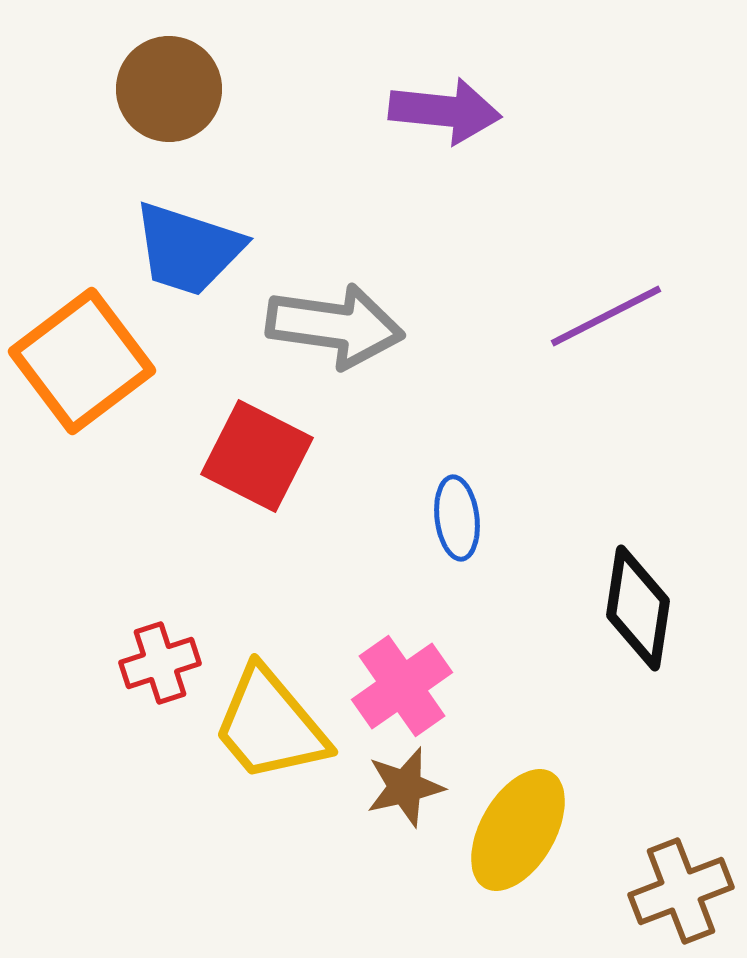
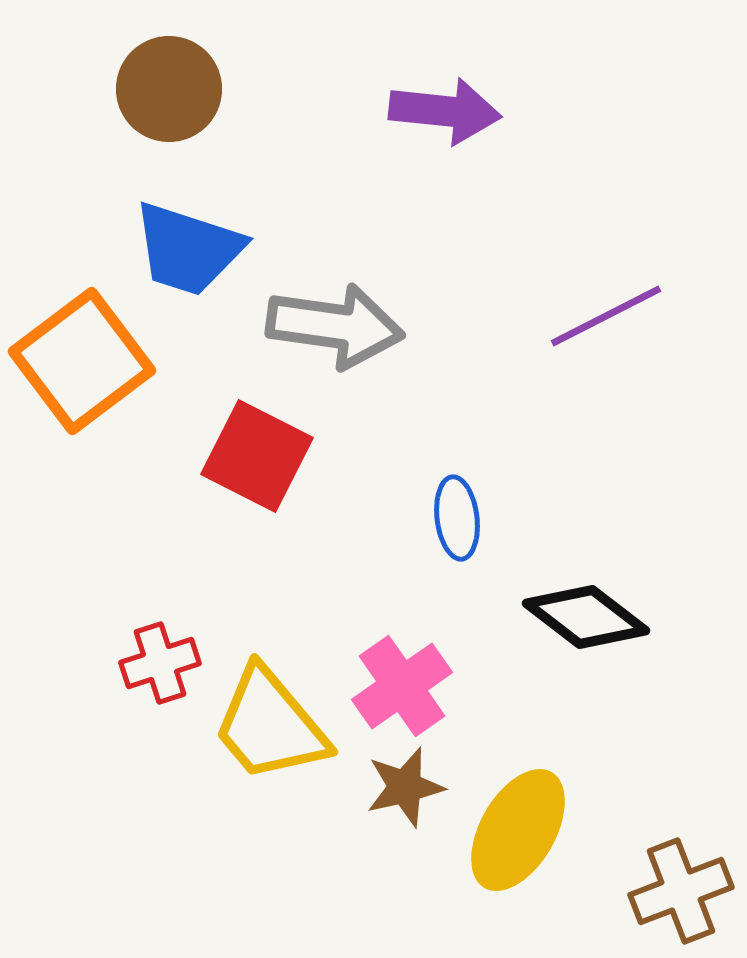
black diamond: moved 52 px left, 9 px down; rotated 61 degrees counterclockwise
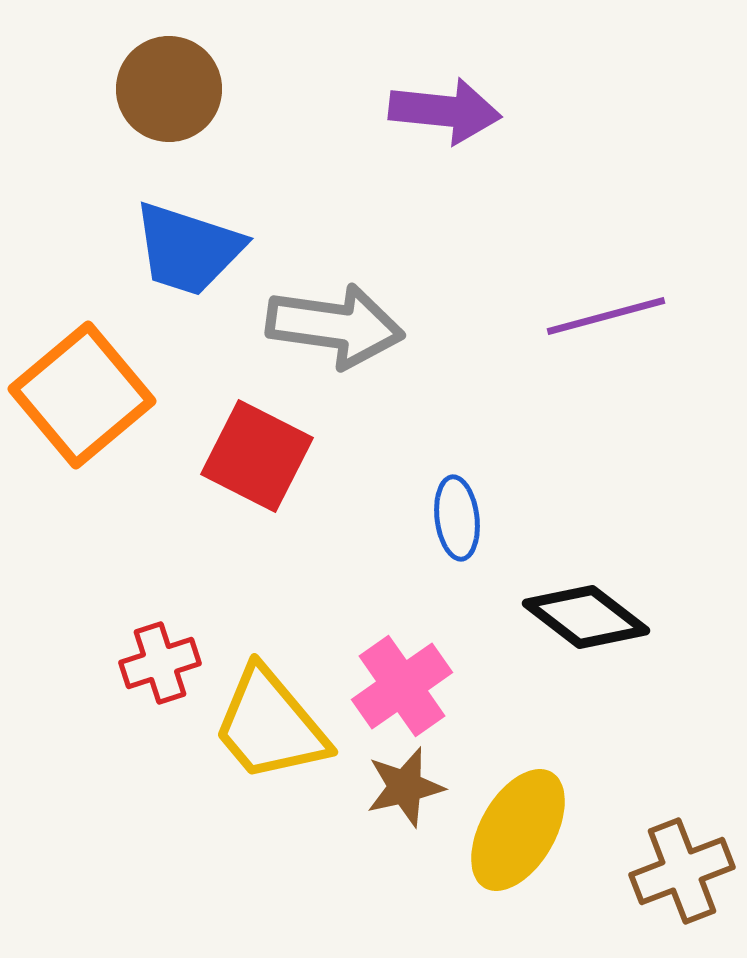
purple line: rotated 12 degrees clockwise
orange square: moved 34 px down; rotated 3 degrees counterclockwise
brown cross: moved 1 px right, 20 px up
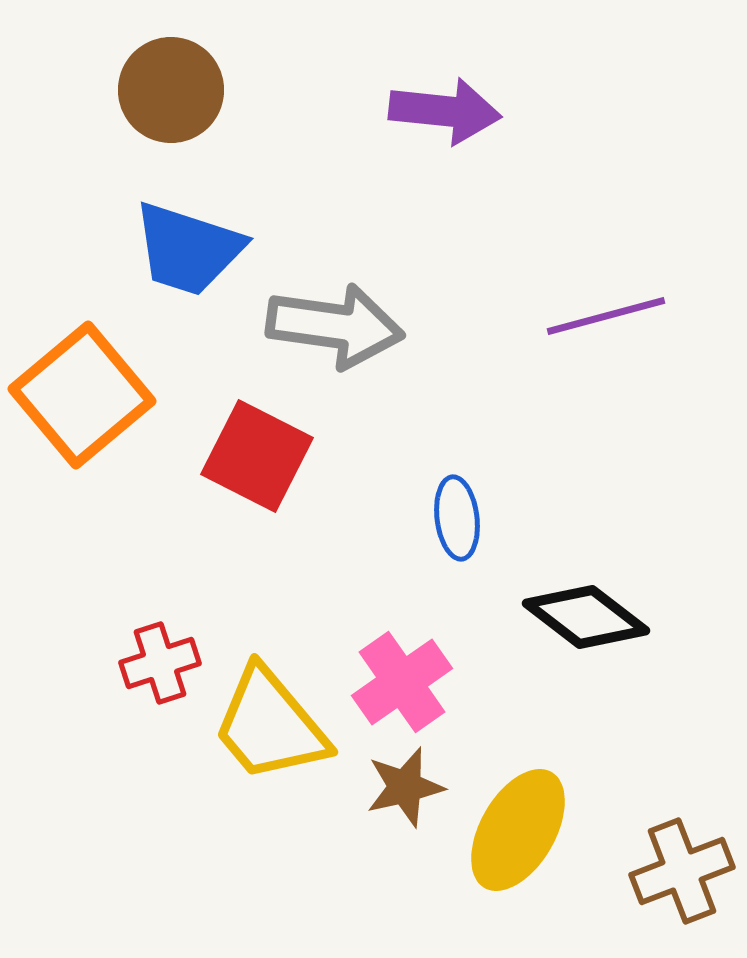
brown circle: moved 2 px right, 1 px down
pink cross: moved 4 px up
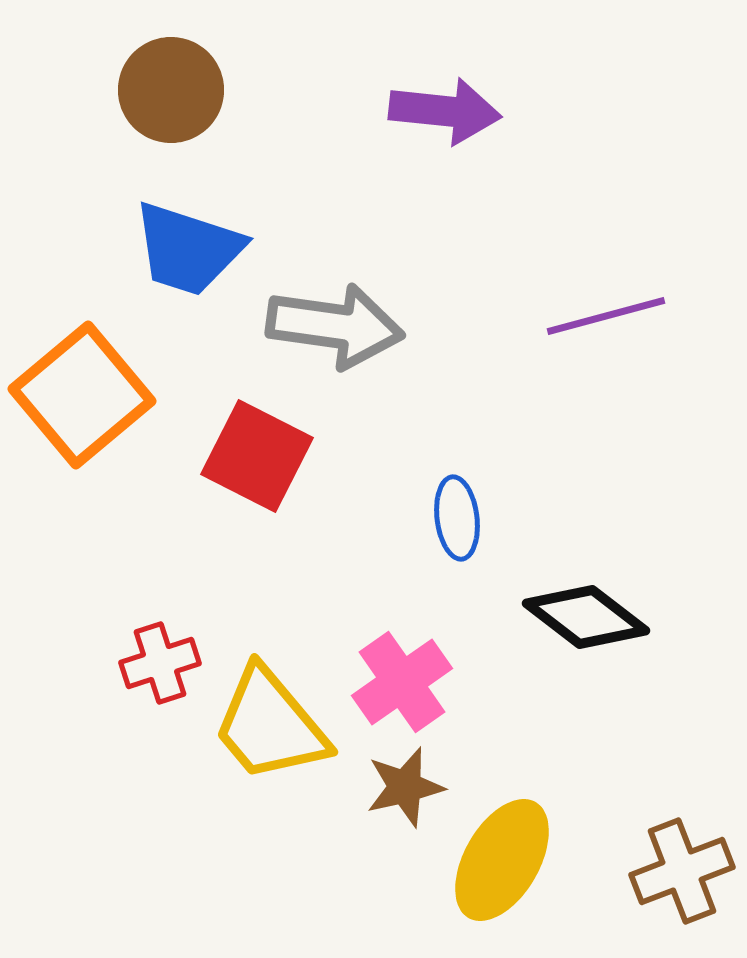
yellow ellipse: moved 16 px left, 30 px down
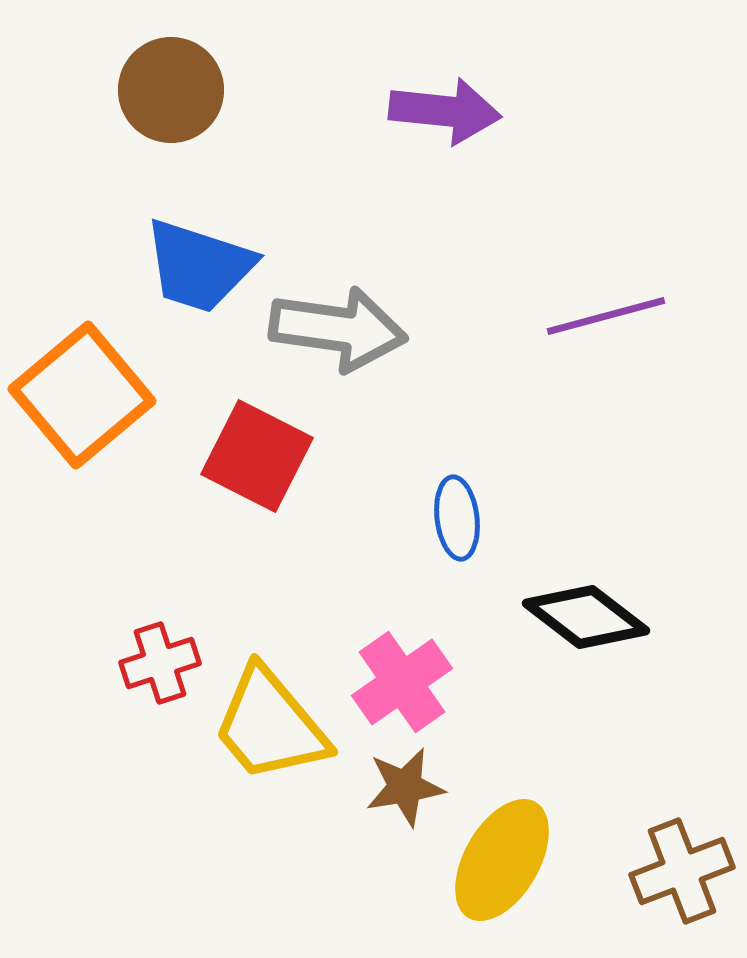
blue trapezoid: moved 11 px right, 17 px down
gray arrow: moved 3 px right, 3 px down
brown star: rotated 4 degrees clockwise
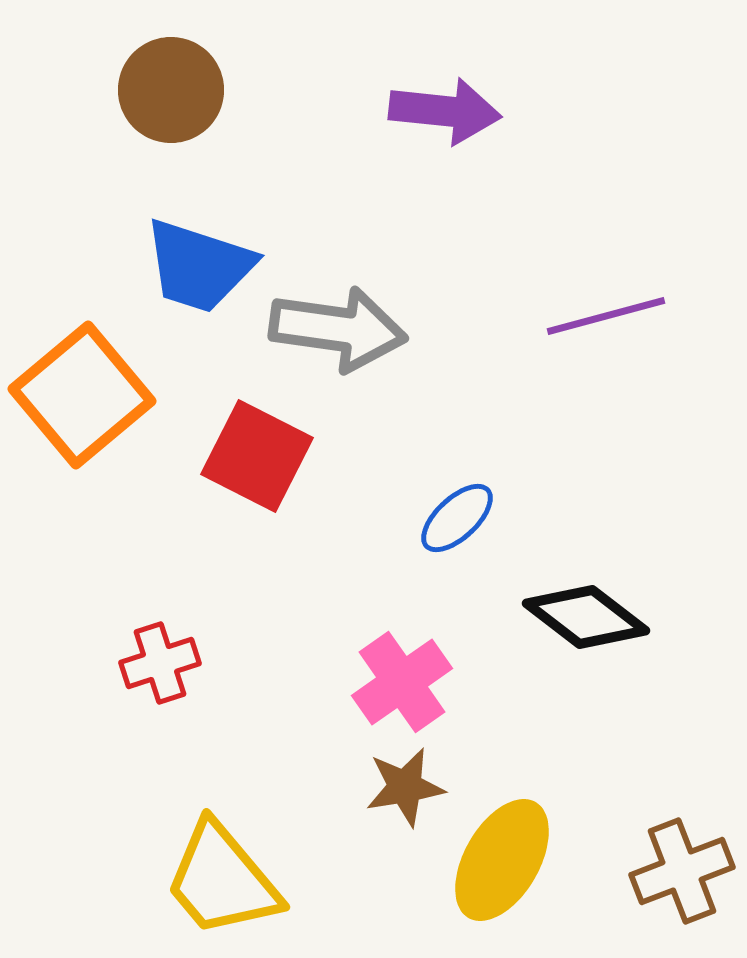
blue ellipse: rotated 54 degrees clockwise
yellow trapezoid: moved 48 px left, 155 px down
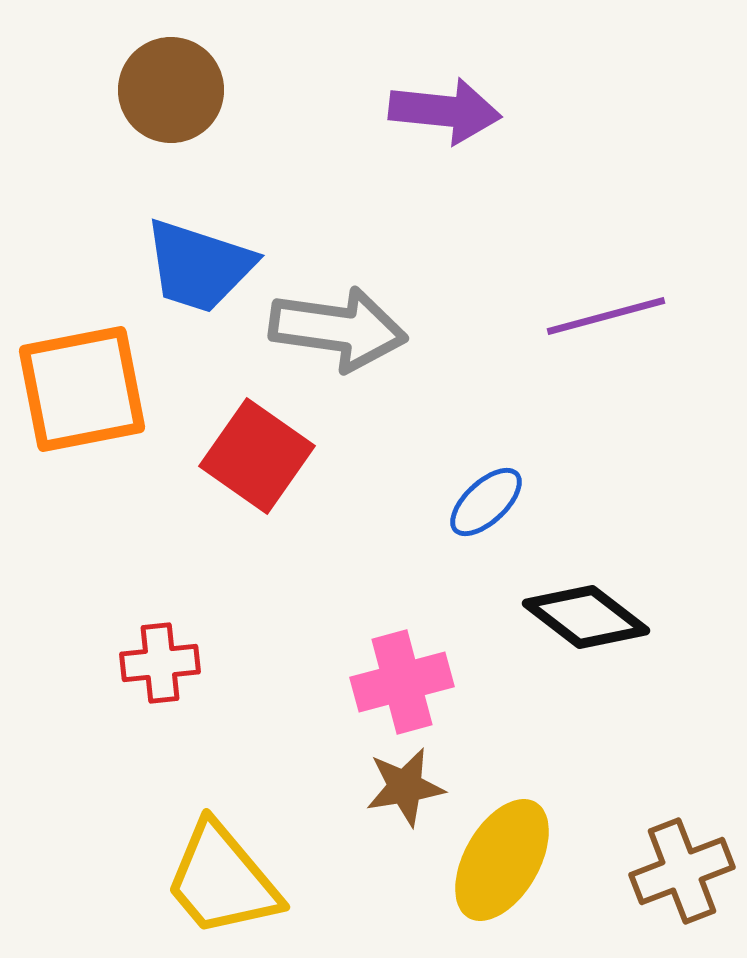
orange square: moved 6 px up; rotated 29 degrees clockwise
red square: rotated 8 degrees clockwise
blue ellipse: moved 29 px right, 16 px up
red cross: rotated 12 degrees clockwise
pink cross: rotated 20 degrees clockwise
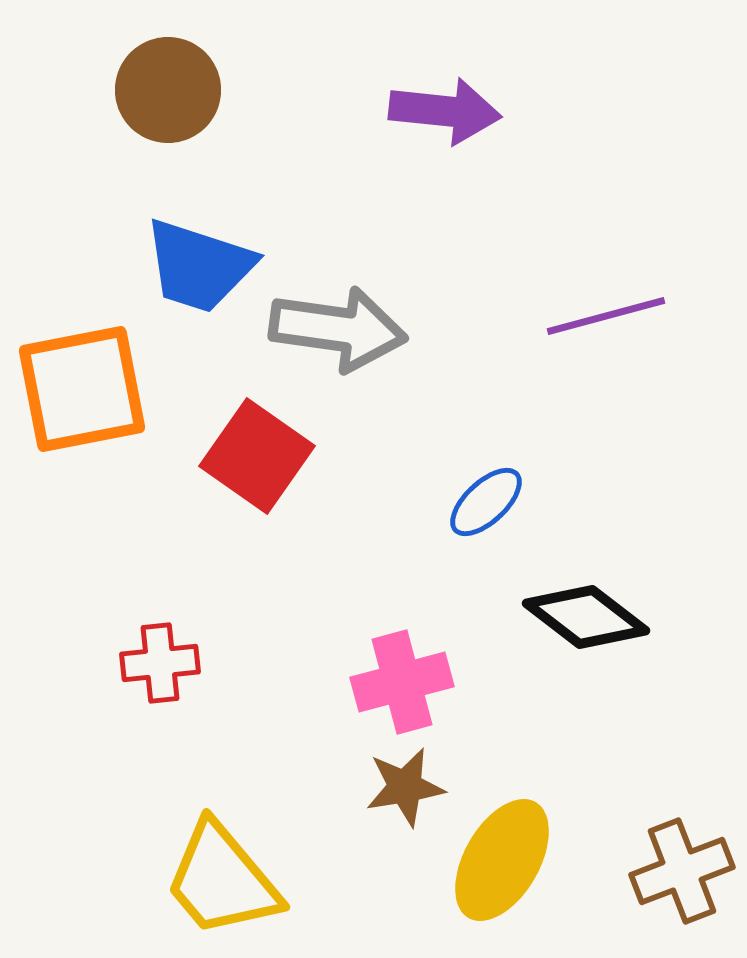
brown circle: moved 3 px left
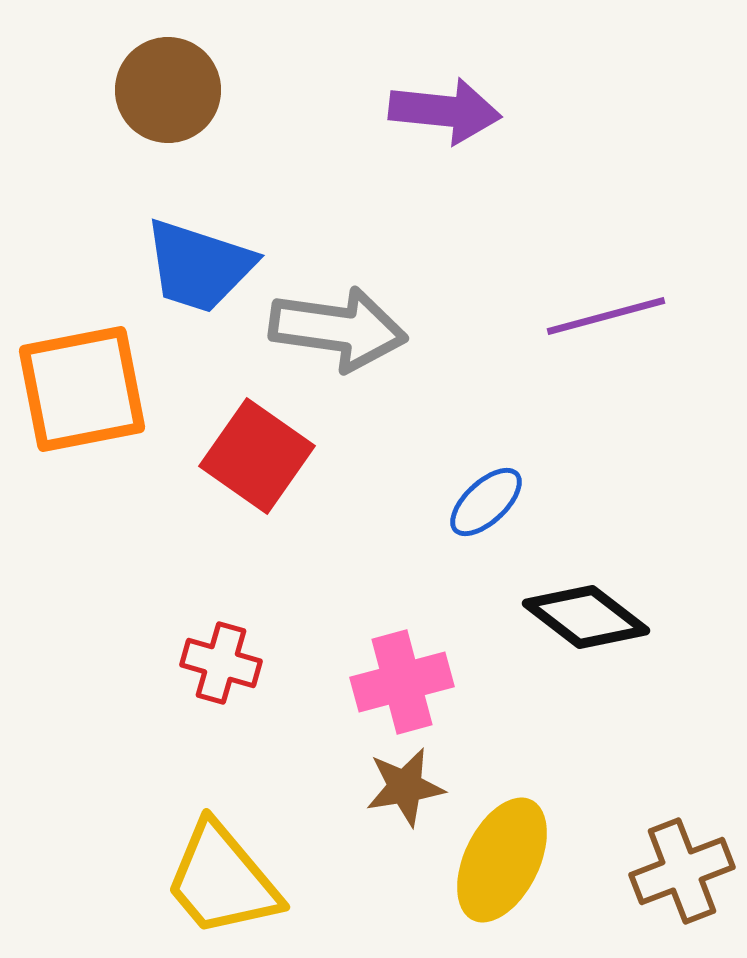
red cross: moved 61 px right; rotated 22 degrees clockwise
yellow ellipse: rotated 4 degrees counterclockwise
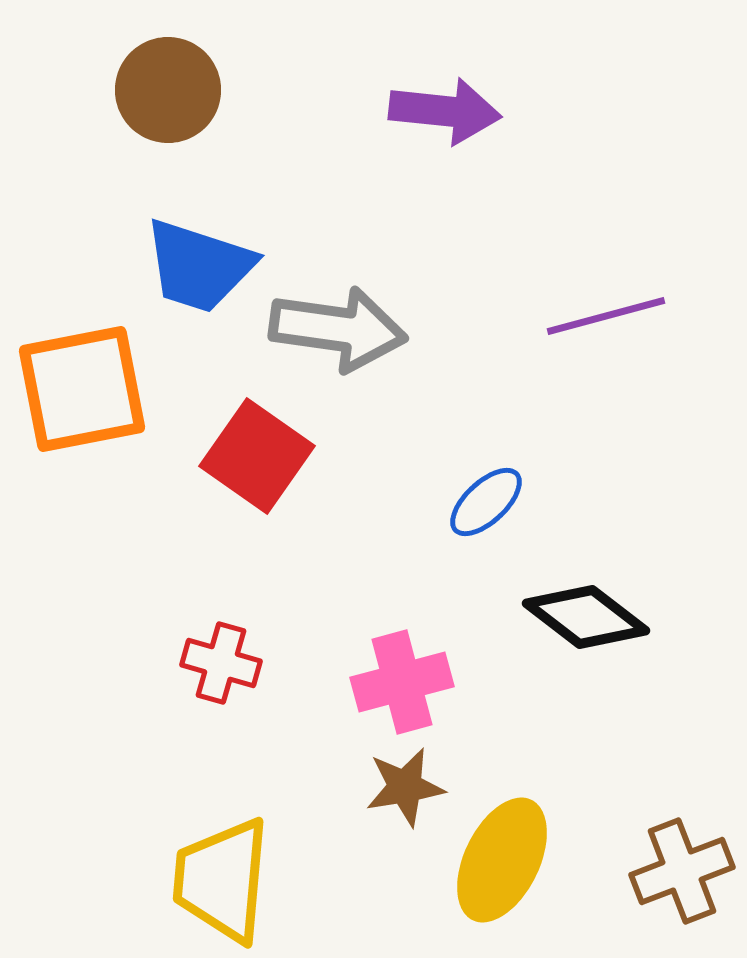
yellow trapezoid: rotated 45 degrees clockwise
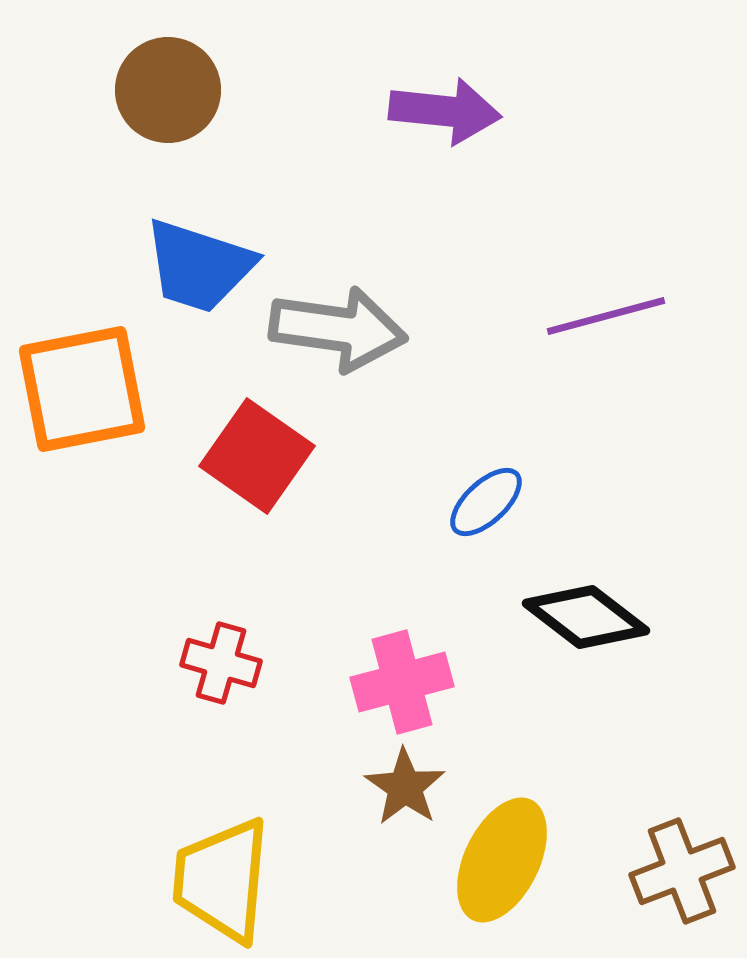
brown star: rotated 28 degrees counterclockwise
